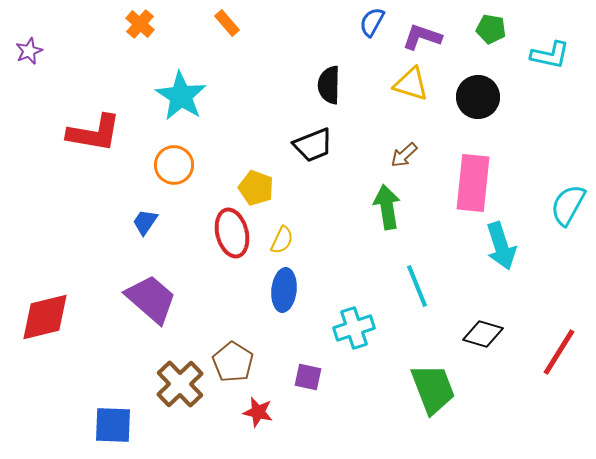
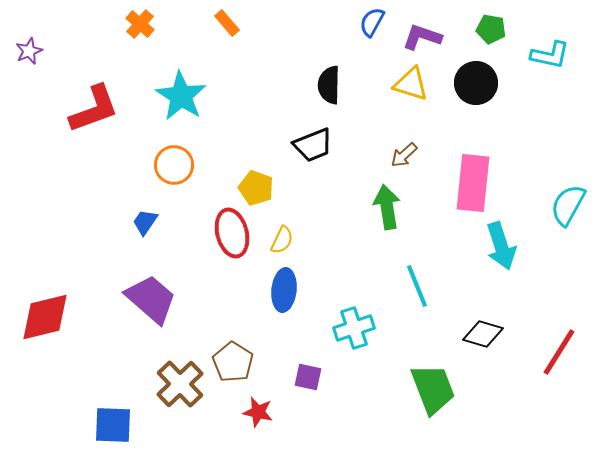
black circle: moved 2 px left, 14 px up
red L-shape: moved 24 px up; rotated 30 degrees counterclockwise
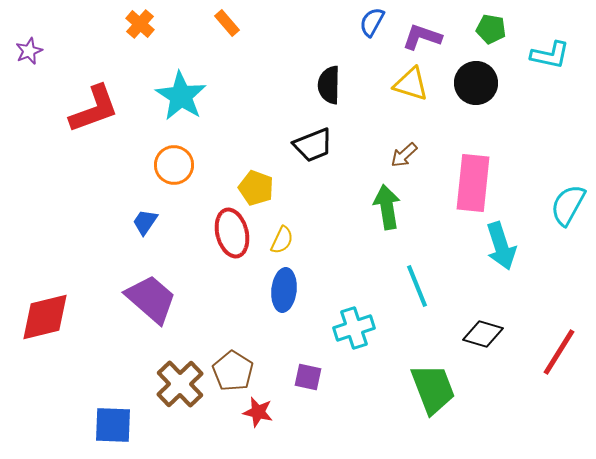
brown pentagon: moved 9 px down
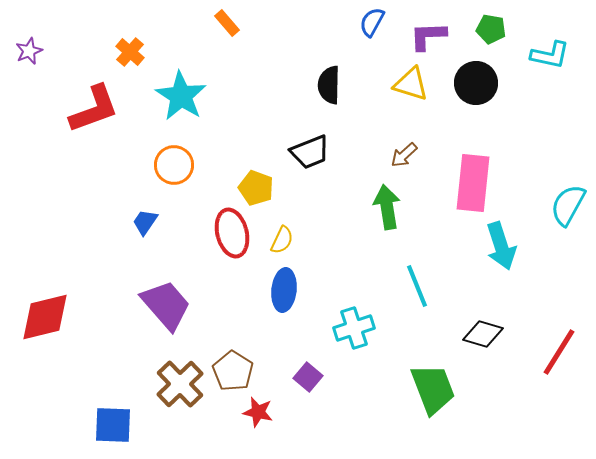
orange cross: moved 10 px left, 28 px down
purple L-shape: moved 6 px right, 1 px up; rotated 21 degrees counterclockwise
black trapezoid: moved 3 px left, 7 px down
purple trapezoid: moved 15 px right, 6 px down; rotated 8 degrees clockwise
purple square: rotated 28 degrees clockwise
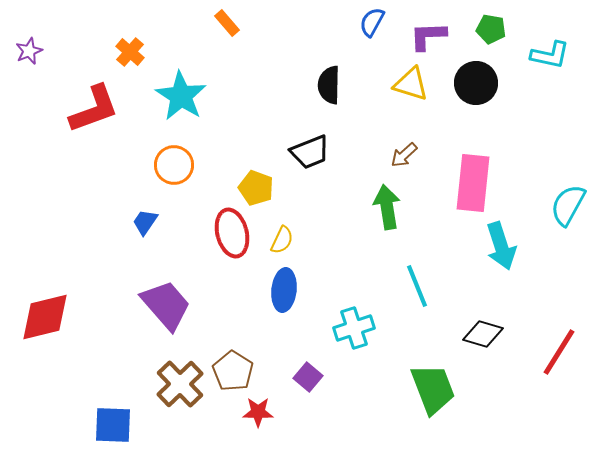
red star: rotated 12 degrees counterclockwise
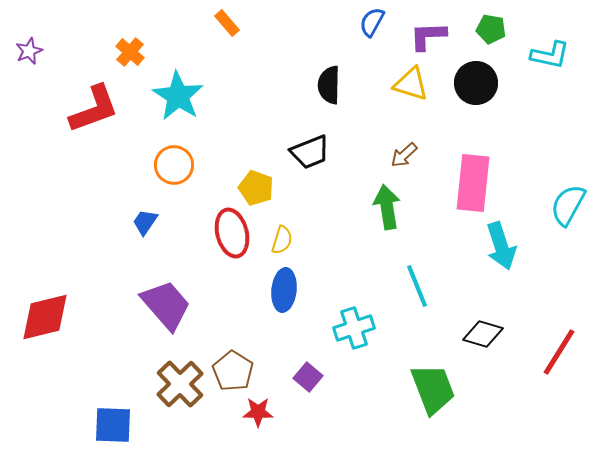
cyan star: moved 3 px left
yellow semicircle: rotated 8 degrees counterclockwise
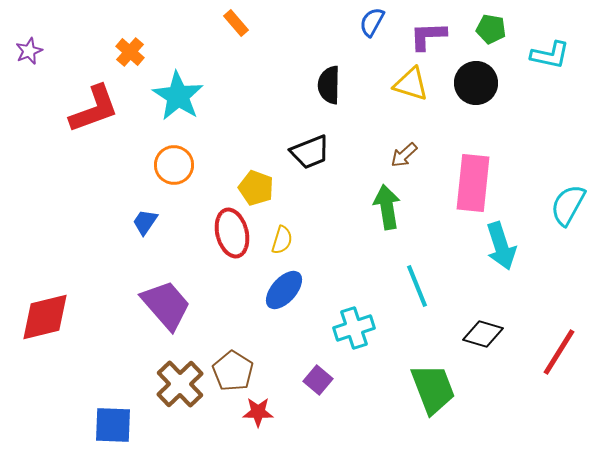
orange rectangle: moved 9 px right
blue ellipse: rotated 36 degrees clockwise
purple square: moved 10 px right, 3 px down
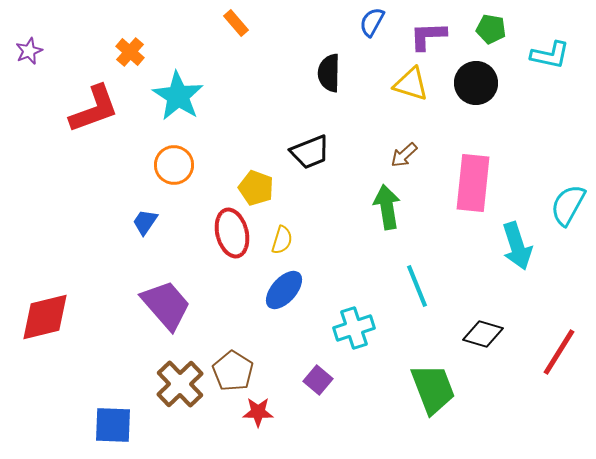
black semicircle: moved 12 px up
cyan arrow: moved 16 px right
